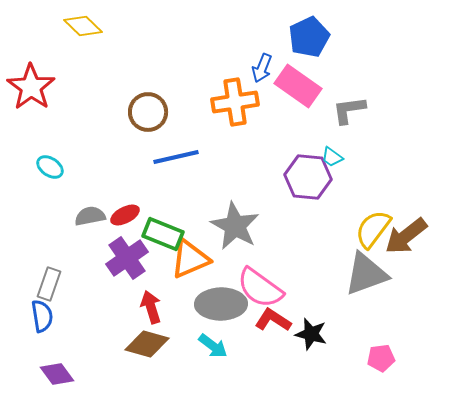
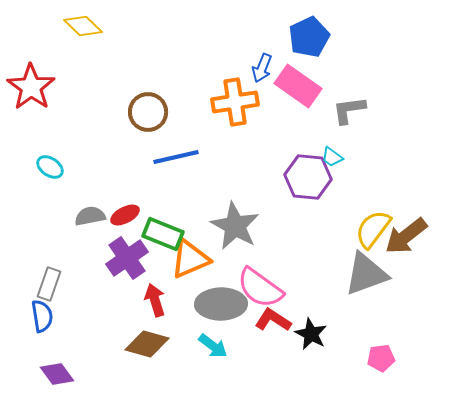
red arrow: moved 4 px right, 7 px up
black star: rotated 12 degrees clockwise
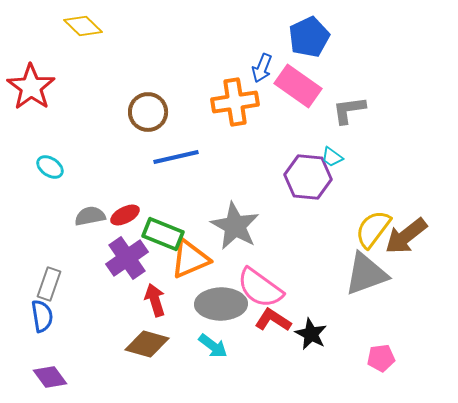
purple diamond: moved 7 px left, 3 px down
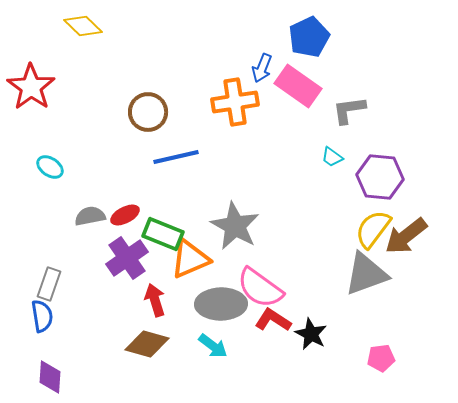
purple hexagon: moved 72 px right
purple diamond: rotated 40 degrees clockwise
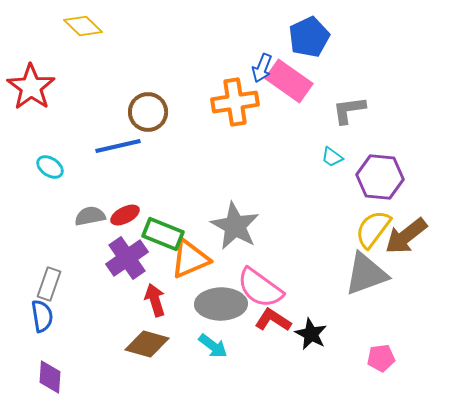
pink rectangle: moved 9 px left, 5 px up
blue line: moved 58 px left, 11 px up
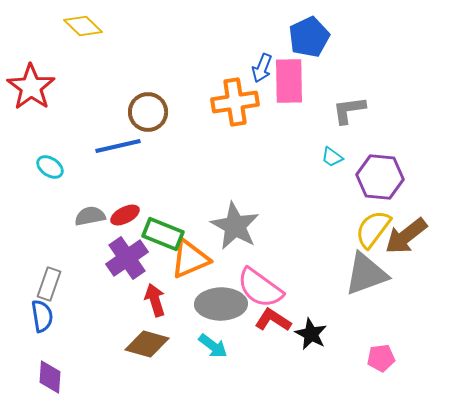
pink rectangle: rotated 54 degrees clockwise
